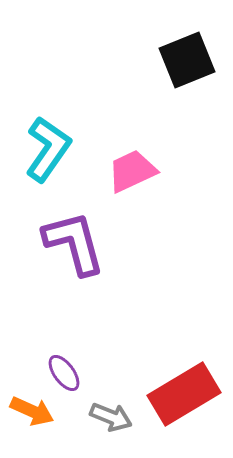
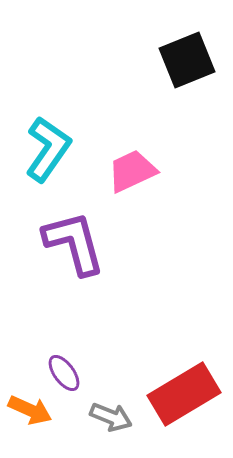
orange arrow: moved 2 px left, 1 px up
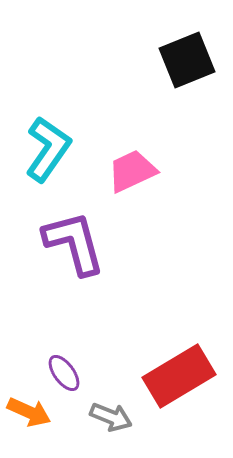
red rectangle: moved 5 px left, 18 px up
orange arrow: moved 1 px left, 2 px down
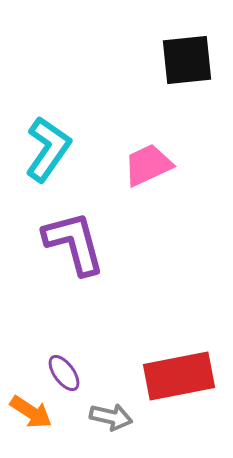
black square: rotated 16 degrees clockwise
pink trapezoid: moved 16 px right, 6 px up
red rectangle: rotated 20 degrees clockwise
orange arrow: moved 2 px right; rotated 9 degrees clockwise
gray arrow: rotated 9 degrees counterclockwise
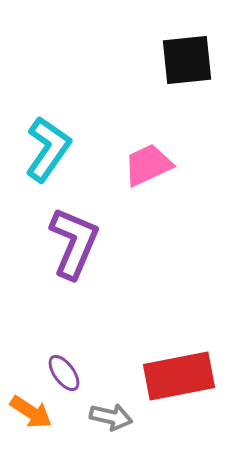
purple L-shape: rotated 38 degrees clockwise
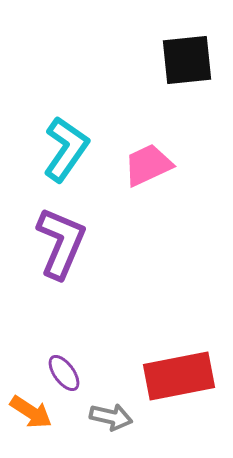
cyan L-shape: moved 18 px right
purple L-shape: moved 13 px left
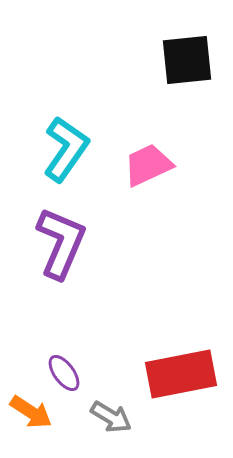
red rectangle: moved 2 px right, 2 px up
gray arrow: rotated 18 degrees clockwise
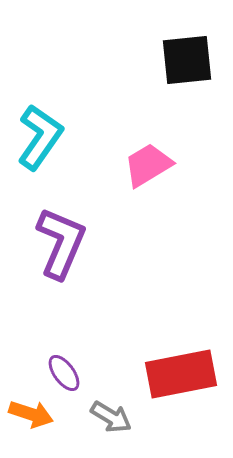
cyan L-shape: moved 26 px left, 12 px up
pink trapezoid: rotated 6 degrees counterclockwise
orange arrow: moved 2 px down; rotated 15 degrees counterclockwise
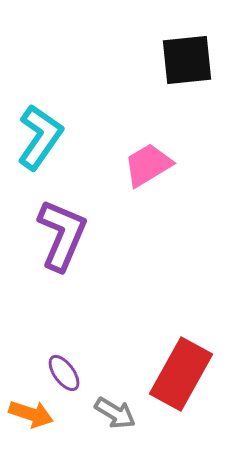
purple L-shape: moved 1 px right, 8 px up
red rectangle: rotated 50 degrees counterclockwise
gray arrow: moved 4 px right, 4 px up
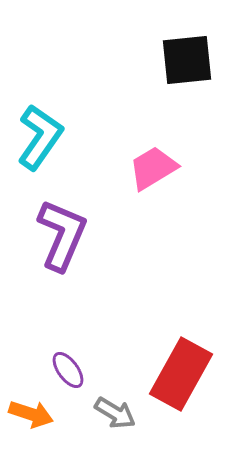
pink trapezoid: moved 5 px right, 3 px down
purple ellipse: moved 4 px right, 3 px up
